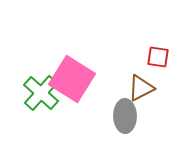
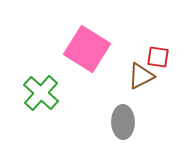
pink square: moved 15 px right, 30 px up
brown triangle: moved 12 px up
gray ellipse: moved 2 px left, 6 px down
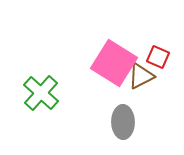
pink square: moved 27 px right, 14 px down
red square: rotated 15 degrees clockwise
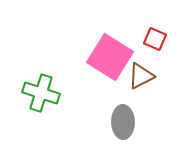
red square: moved 3 px left, 18 px up
pink square: moved 4 px left, 6 px up
green cross: rotated 24 degrees counterclockwise
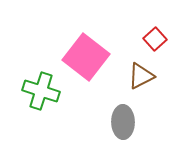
red square: rotated 25 degrees clockwise
pink square: moved 24 px left; rotated 6 degrees clockwise
green cross: moved 2 px up
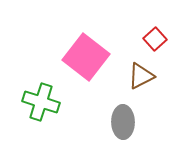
green cross: moved 11 px down
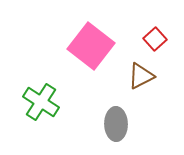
pink square: moved 5 px right, 11 px up
green cross: rotated 15 degrees clockwise
gray ellipse: moved 7 px left, 2 px down
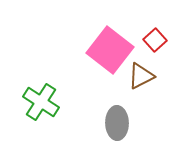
red square: moved 1 px down
pink square: moved 19 px right, 4 px down
gray ellipse: moved 1 px right, 1 px up
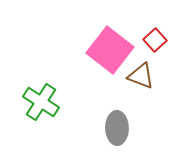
brown triangle: rotated 48 degrees clockwise
gray ellipse: moved 5 px down
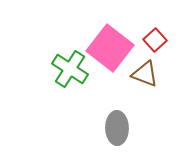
pink square: moved 2 px up
brown triangle: moved 4 px right, 2 px up
green cross: moved 29 px right, 33 px up
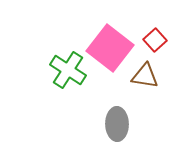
green cross: moved 2 px left, 1 px down
brown triangle: moved 2 px down; rotated 12 degrees counterclockwise
gray ellipse: moved 4 px up
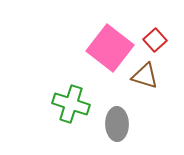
green cross: moved 3 px right, 34 px down; rotated 15 degrees counterclockwise
brown triangle: rotated 8 degrees clockwise
